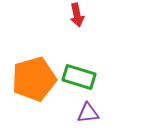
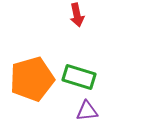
orange pentagon: moved 2 px left
purple triangle: moved 1 px left, 2 px up
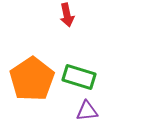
red arrow: moved 10 px left
orange pentagon: rotated 18 degrees counterclockwise
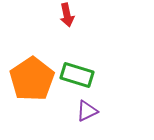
green rectangle: moved 2 px left, 2 px up
purple triangle: rotated 20 degrees counterclockwise
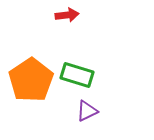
red arrow: rotated 85 degrees counterclockwise
orange pentagon: moved 1 px left, 1 px down
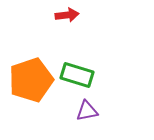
orange pentagon: rotated 15 degrees clockwise
purple triangle: rotated 15 degrees clockwise
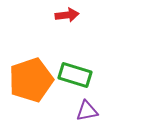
green rectangle: moved 2 px left
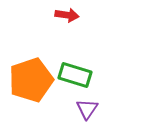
red arrow: rotated 15 degrees clockwise
purple triangle: moved 2 px up; rotated 45 degrees counterclockwise
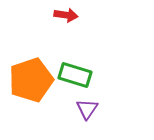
red arrow: moved 1 px left
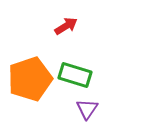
red arrow: moved 11 px down; rotated 40 degrees counterclockwise
orange pentagon: moved 1 px left, 1 px up
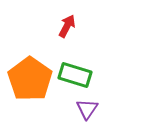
red arrow: moved 1 px right; rotated 30 degrees counterclockwise
orange pentagon: rotated 18 degrees counterclockwise
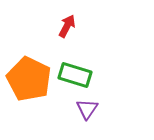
orange pentagon: moved 1 px left; rotated 9 degrees counterclockwise
